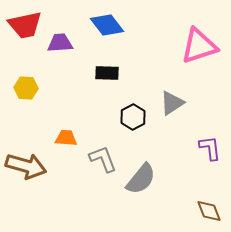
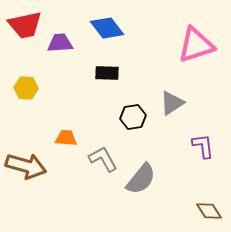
blue diamond: moved 3 px down
pink triangle: moved 3 px left, 1 px up
black hexagon: rotated 20 degrees clockwise
purple L-shape: moved 7 px left, 2 px up
gray L-shape: rotated 8 degrees counterclockwise
brown diamond: rotated 12 degrees counterclockwise
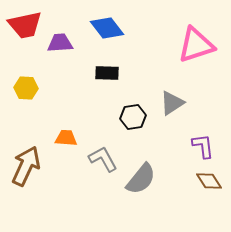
brown arrow: rotated 81 degrees counterclockwise
brown diamond: moved 30 px up
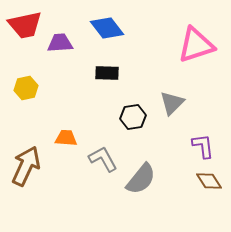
yellow hexagon: rotated 15 degrees counterclockwise
gray triangle: rotated 12 degrees counterclockwise
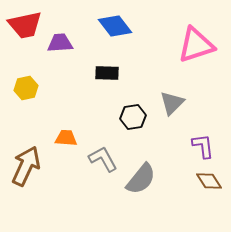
blue diamond: moved 8 px right, 2 px up
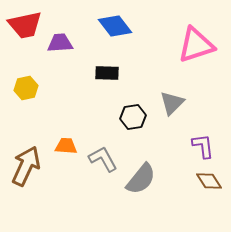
orange trapezoid: moved 8 px down
